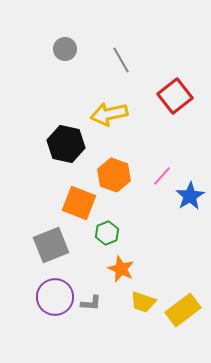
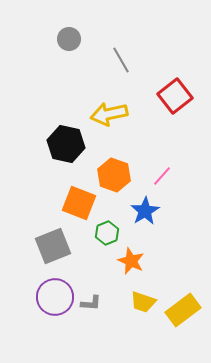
gray circle: moved 4 px right, 10 px up
blue star: moved 45 px left, 15 px down
gray square: moved 2 px right, 1 px down
orange star: moved 10 px right, 8 px up
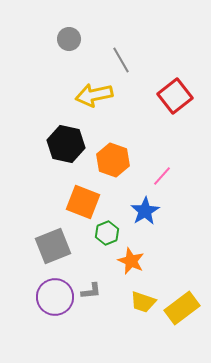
yellow arrow: moved 15 px left, 19 px up
orange hexagon: moved 1 px left, 15 px up
orange square: moved 4 px right, 1 px up
gray L-shape: moved 12 px up; rotated 10 degrees counterclockwise
yellow rectangle: moved 1 px left, 2 px up
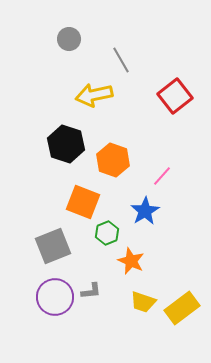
black hexagon: rotated 6 degrees clockwise
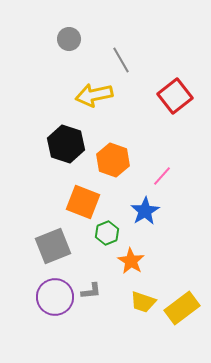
orange star: rotated 8 degrees clockwise
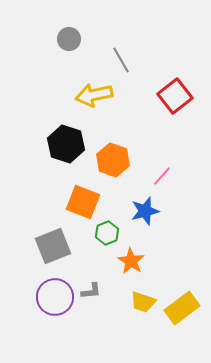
blue star: rotated 16 degrees clockwise
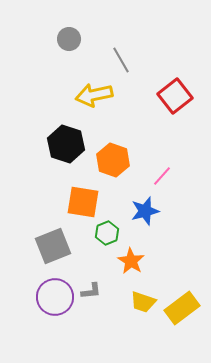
orange square: rotated 12 degrees counterclockwise
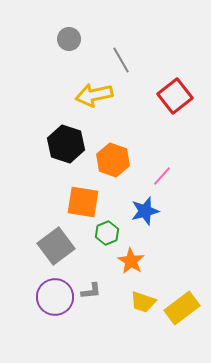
gray square: moved 3 px right; rotated 15 degrees counterclockwise
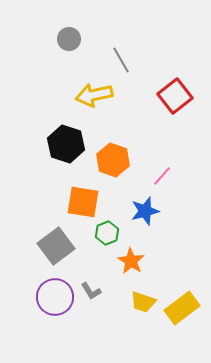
gray L-shape: rotated 65 degrees clockwise
